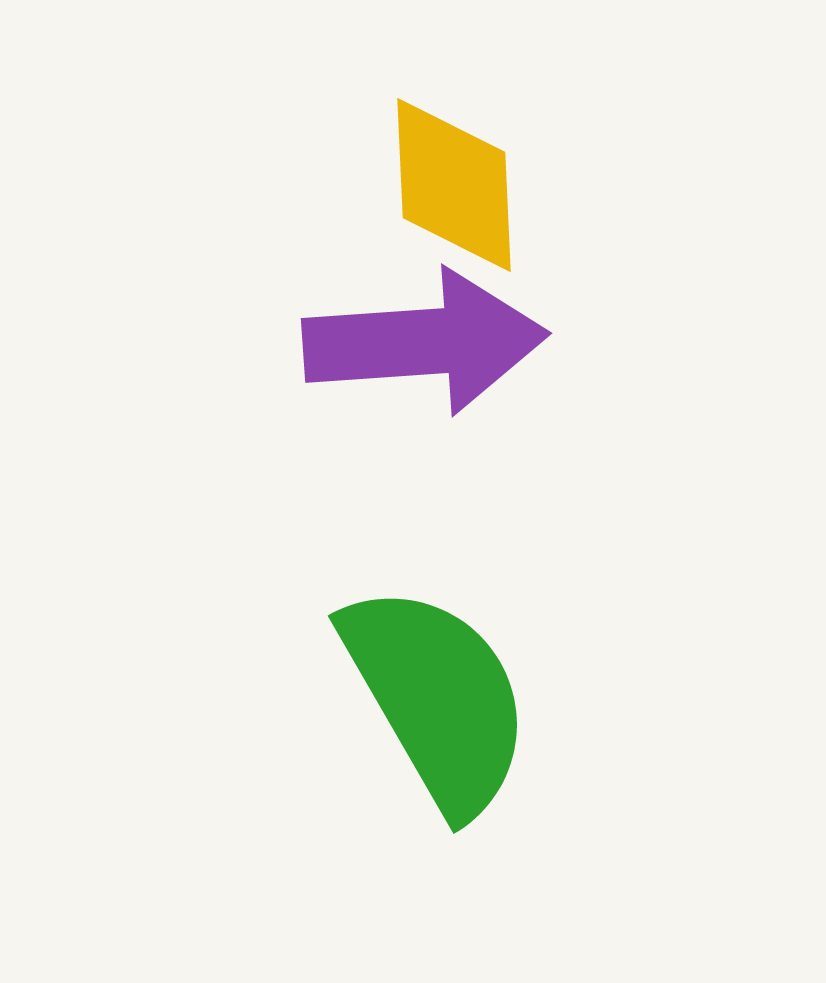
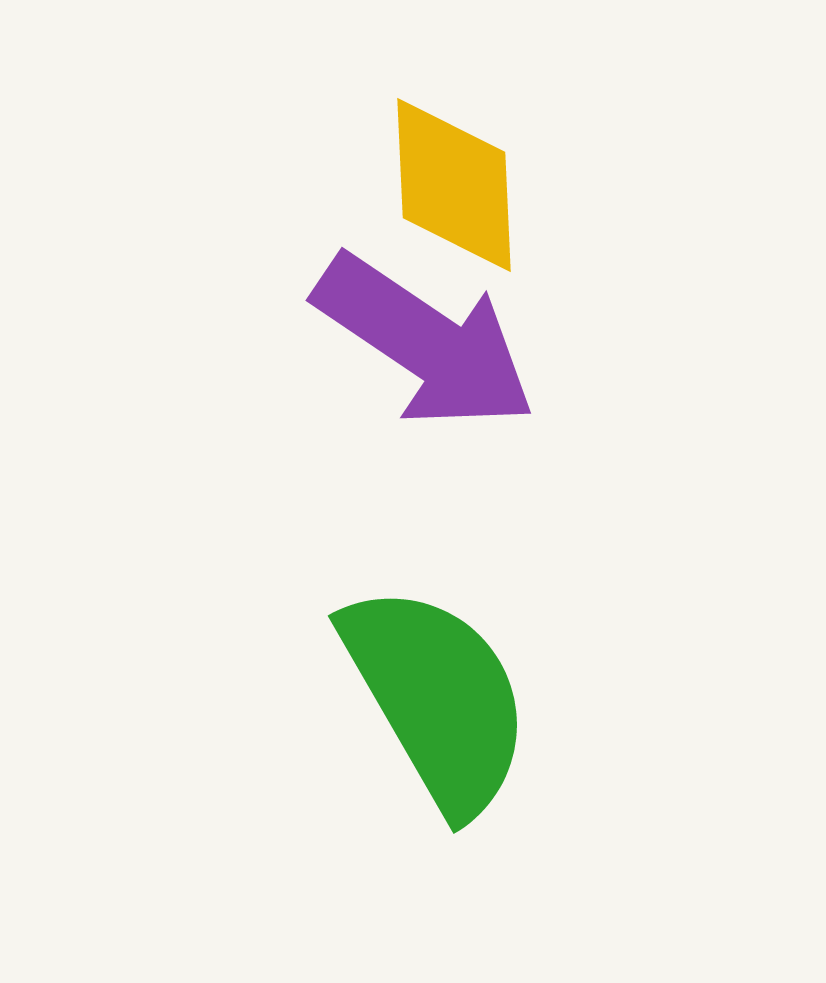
purple arrow: rotated 38 degrees clockwise
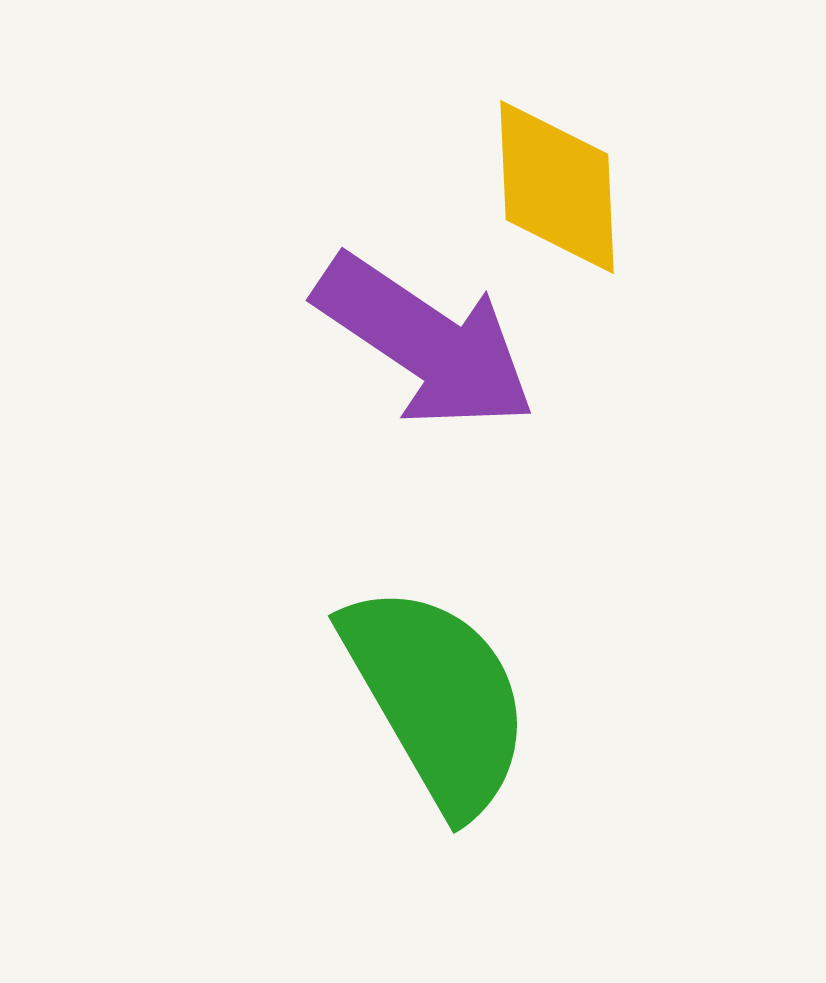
yellow diamond: moved 103 px right, 2 px down
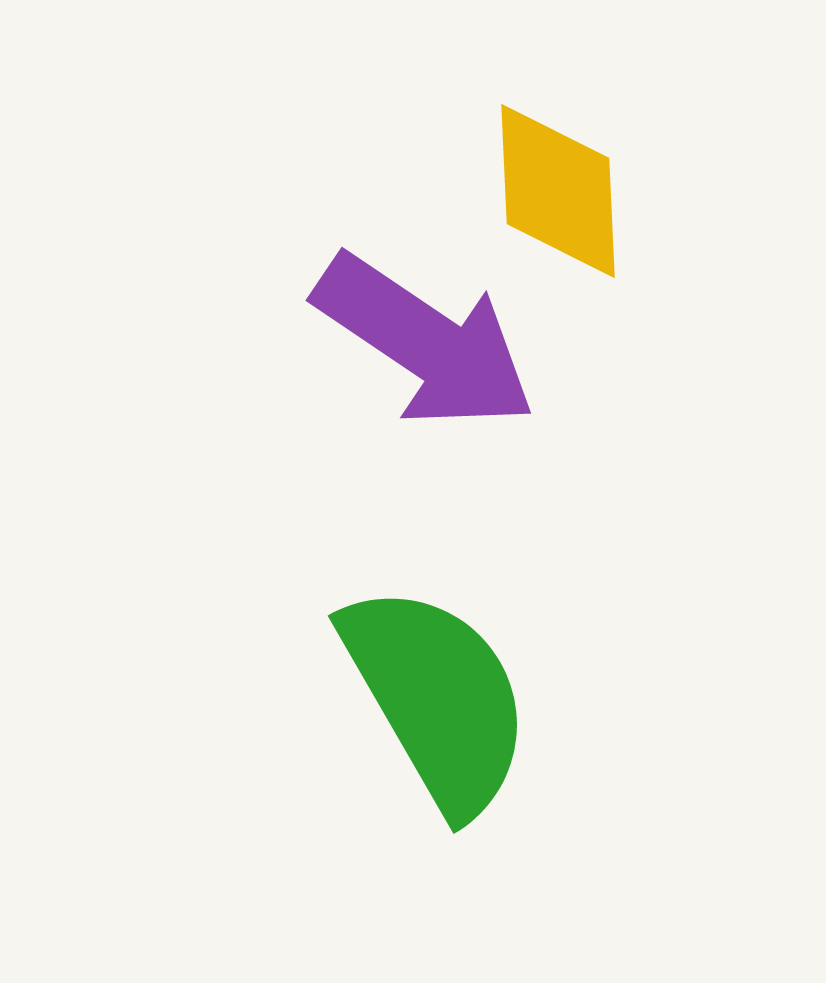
yellow diamond: moved 1 px right, 4 px down
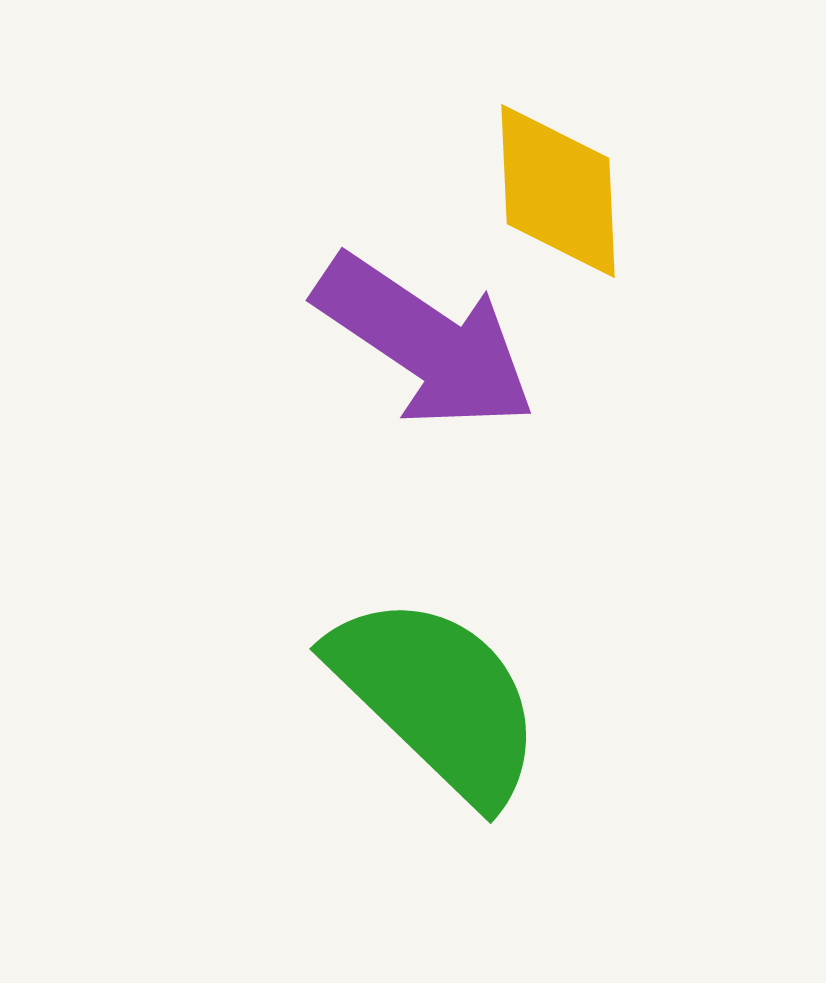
green semicircle: rotated 16 degrees counterclockwise
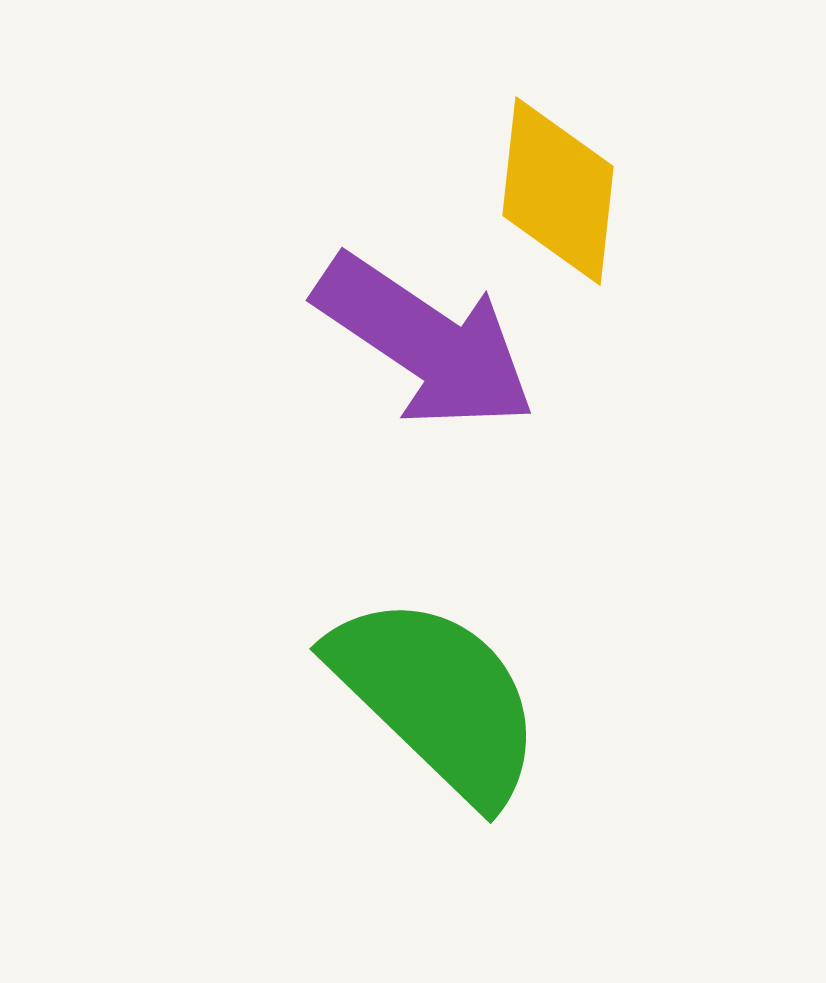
yellow diamond: rotated 9 degrees clockwise
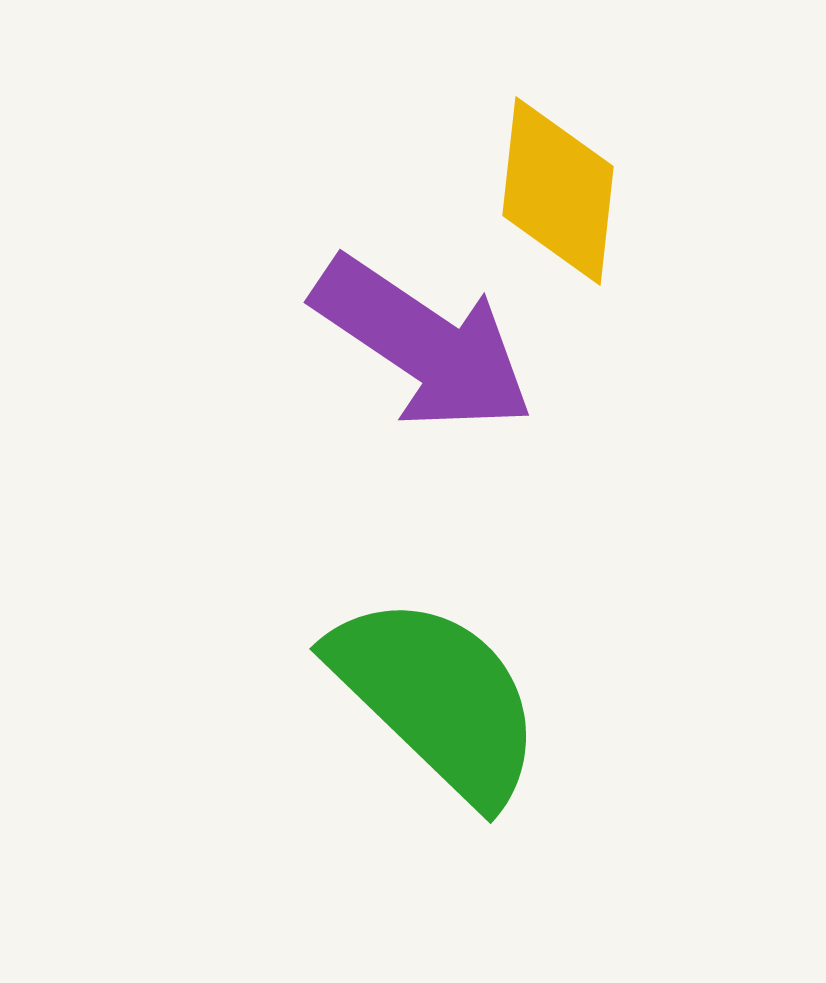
purple arrow: moved 2 px left, 2 px down
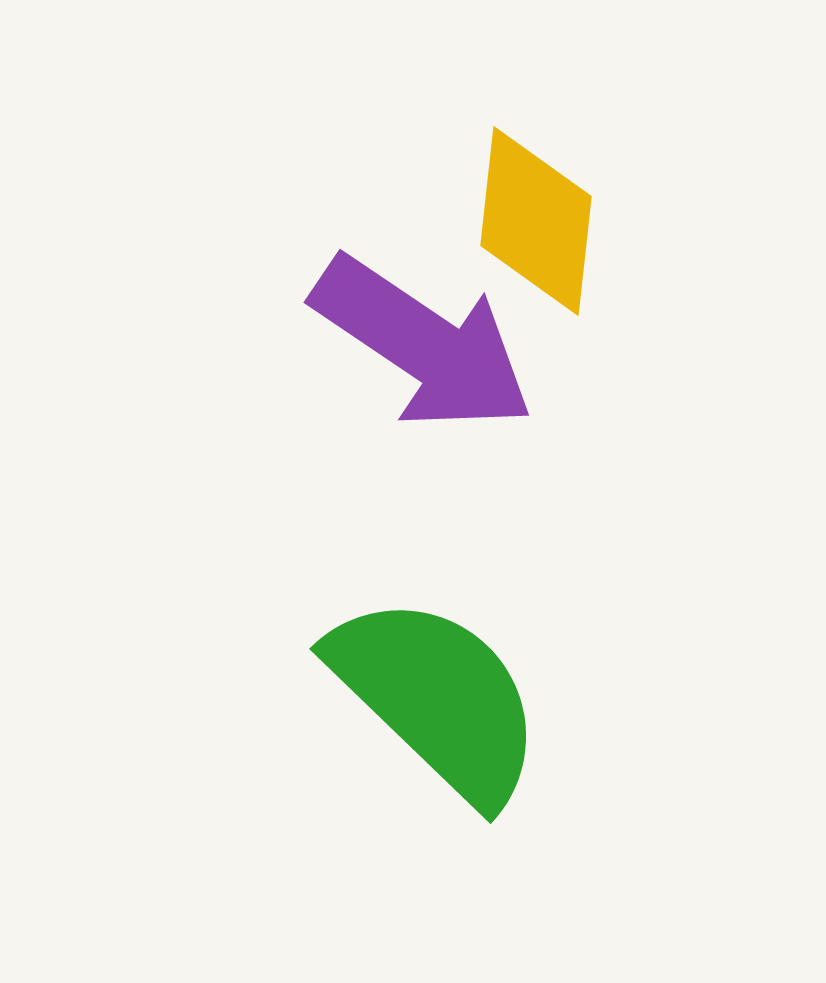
yellow diamond: moved 22 px left, 30 px down
